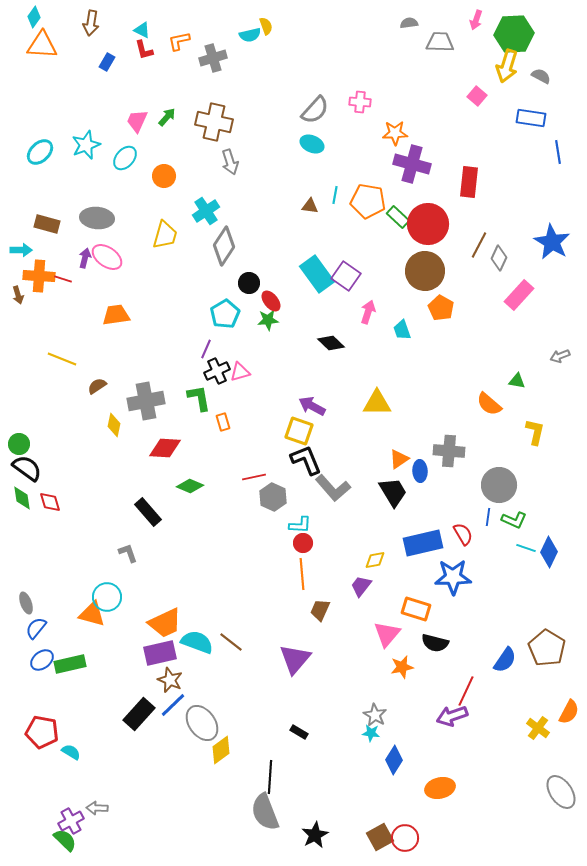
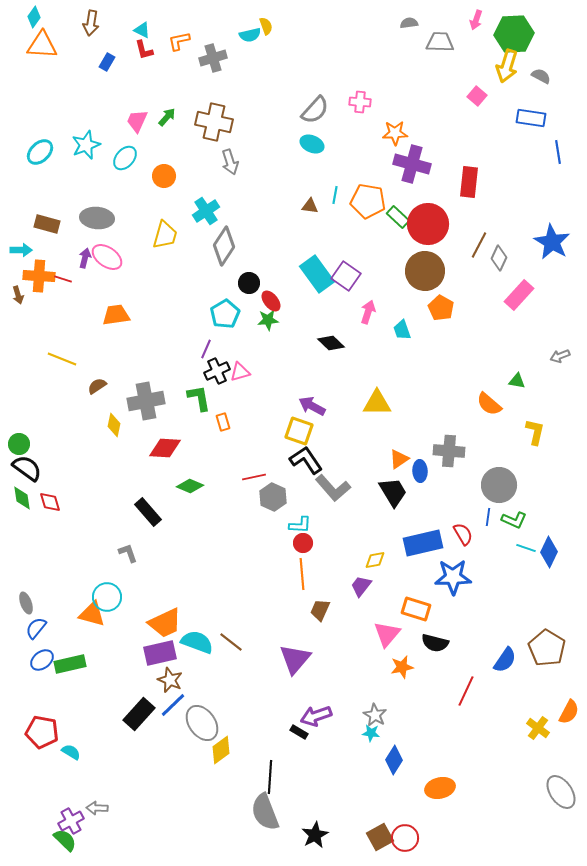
black L-shape at (306, 460): rotated 12 degrees counterclockwise
purple arrow at (452, 716): moved 136 px left
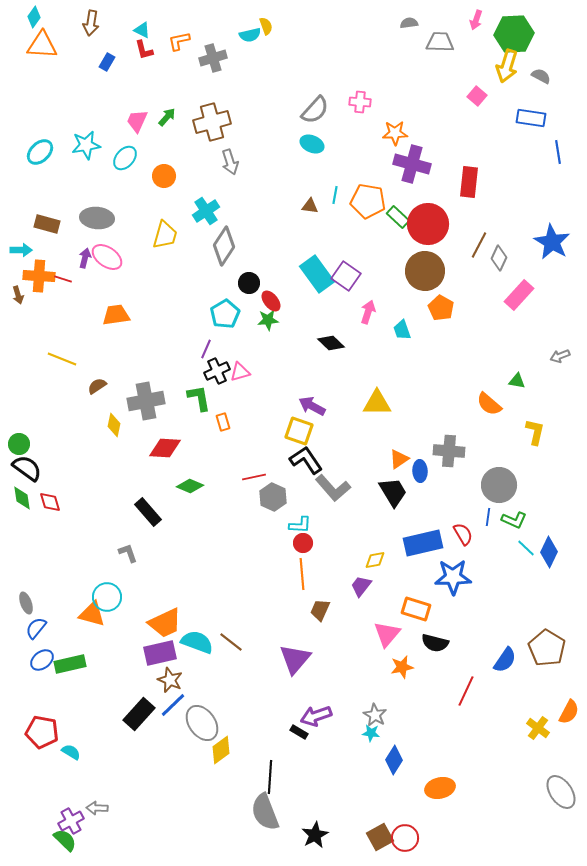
brown cross at (214, 122): moved 2 px left; rotated 27 degrees counterclockwise
cyan star at (86, 145): rotated 12 degrees clockwise
cyan line at (526, 548): rotated 24 degrees clockwise
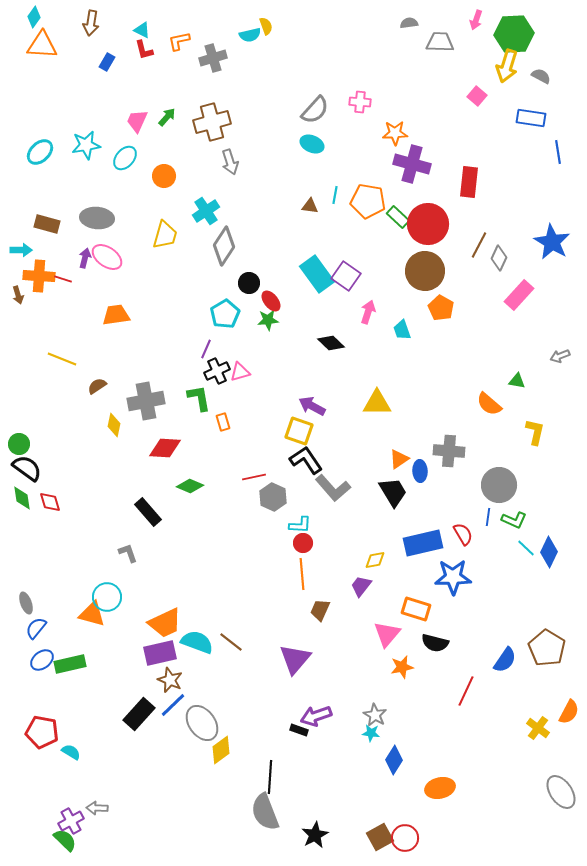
black rectangle at (299, 732): moved 2 px up; rotated 12 degrees counterclockwise
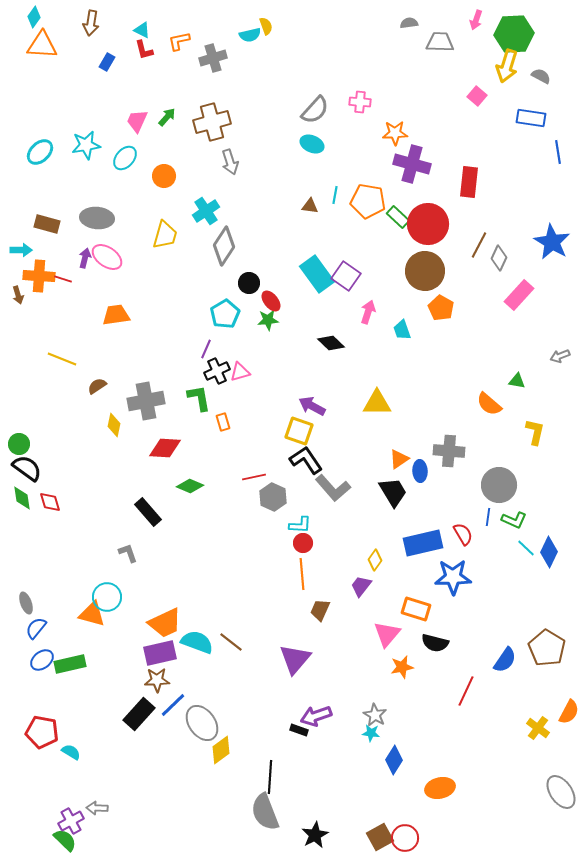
yellow diamond at (375, 560): rotated 45 degrees counterclockwise
brown star at (170, 680): moved 13 px left; rotated 25 degrees counterclockwise
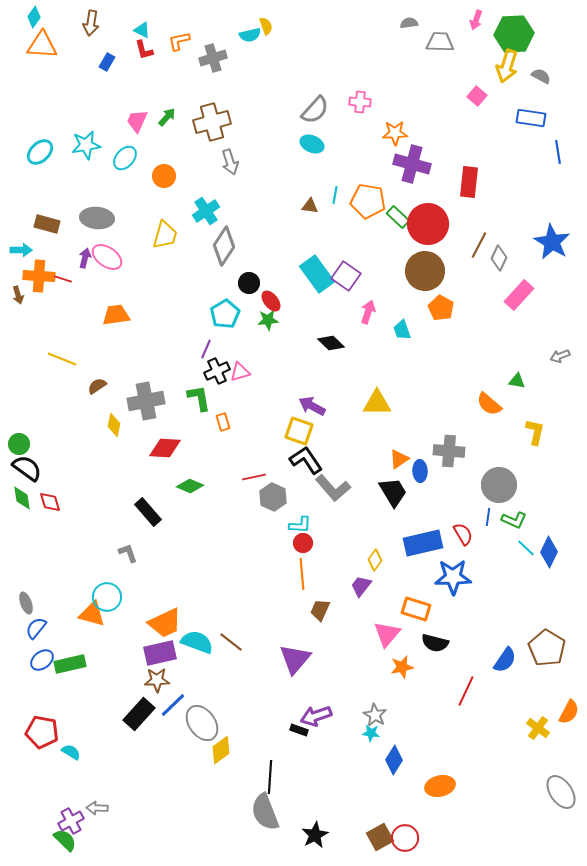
orange ellipse at (440, 788): moved 2 px up
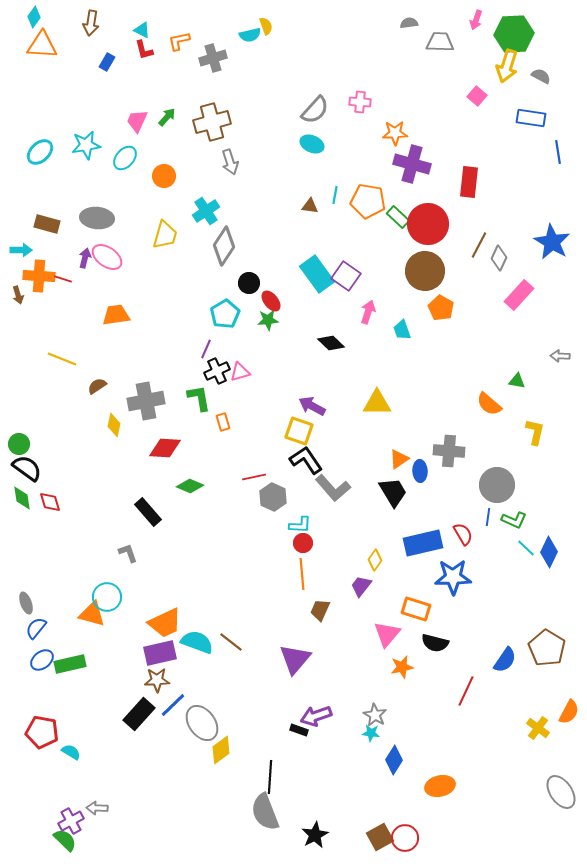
gray arrow at (560, 356): rotated 24 degrees clockwise
gray circle at (499, 485): moved 2 px left
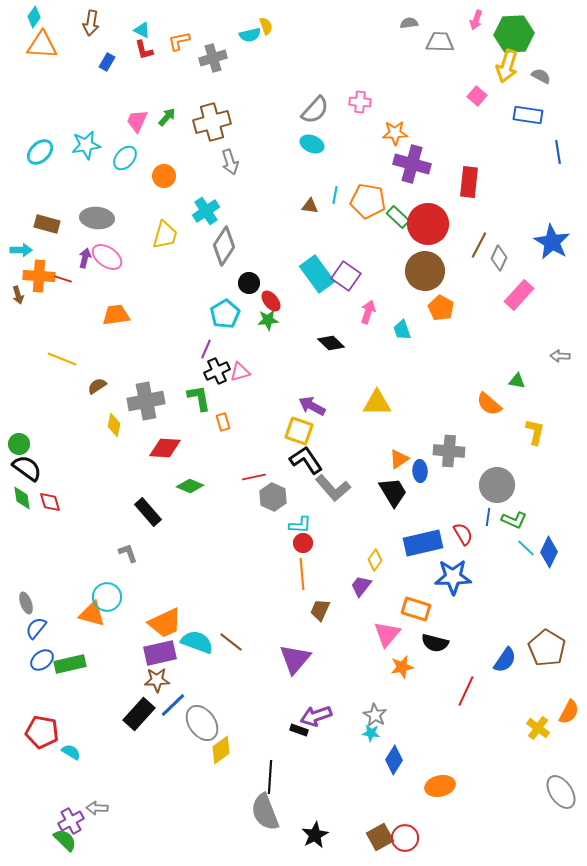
blue rectangle at (531, 118): moved 3 px left, 3 px up
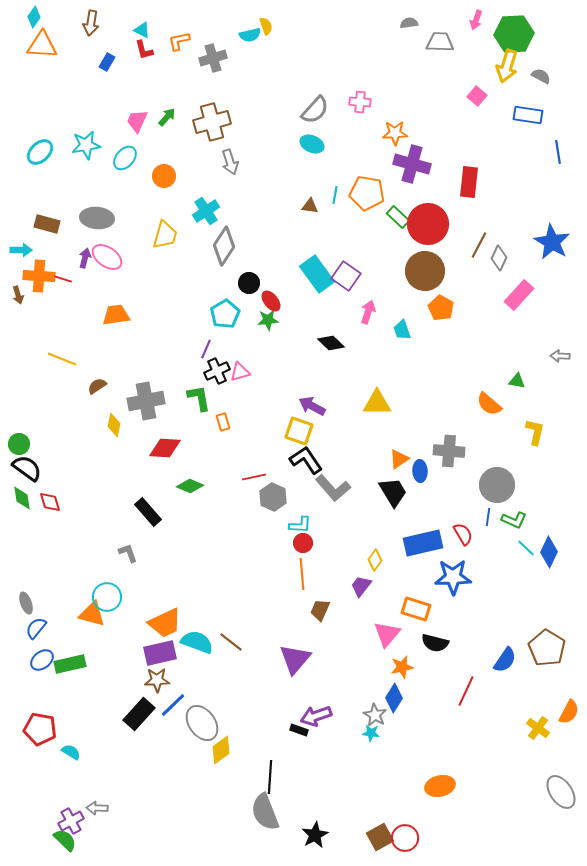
orange pentagon at (368, 201): moved 1 px left, 8 px up
red pentagon at (42, 732): moved 2 px left, 3 px up
blue diamond at (394, 760): moved 62 px up
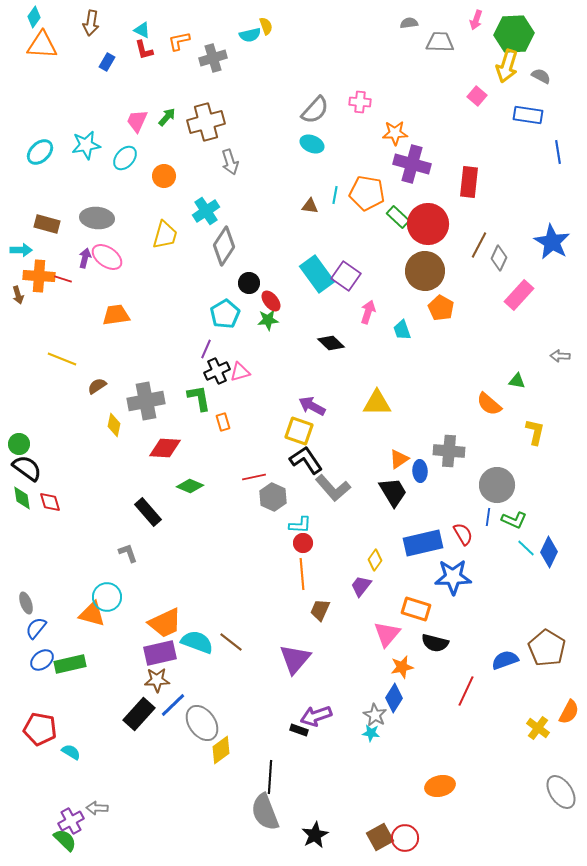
brown cross at (212, 122): moved 6 px left
blue semicircle at (505, 660): rotated 144 degrees counterclockwise
